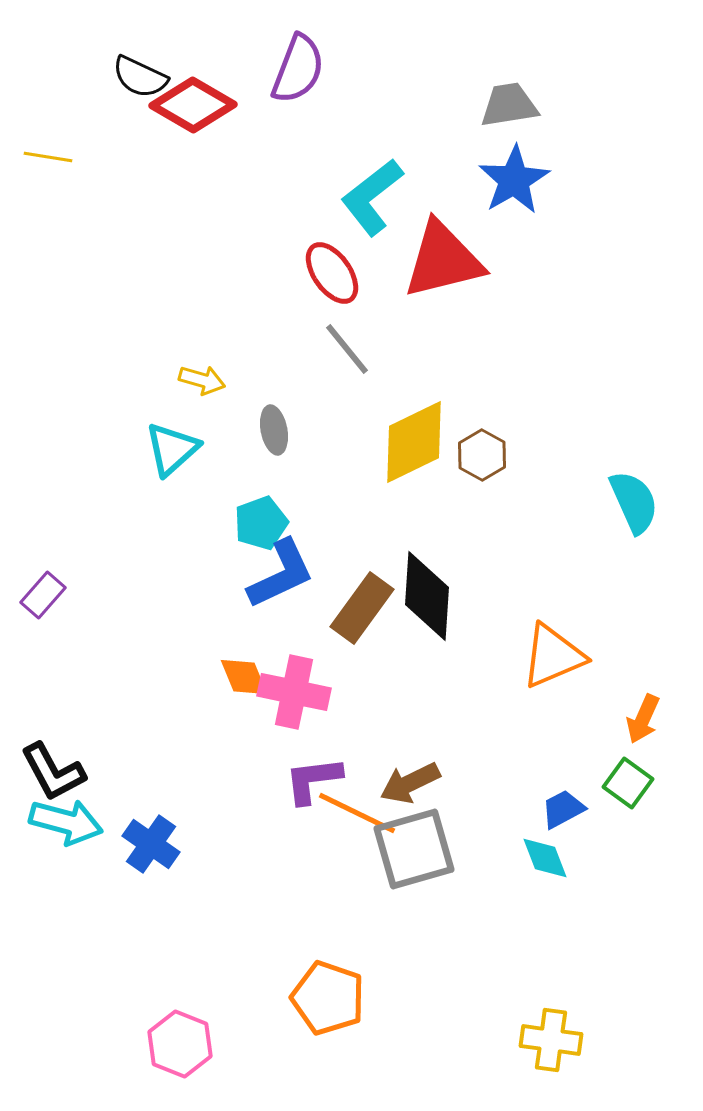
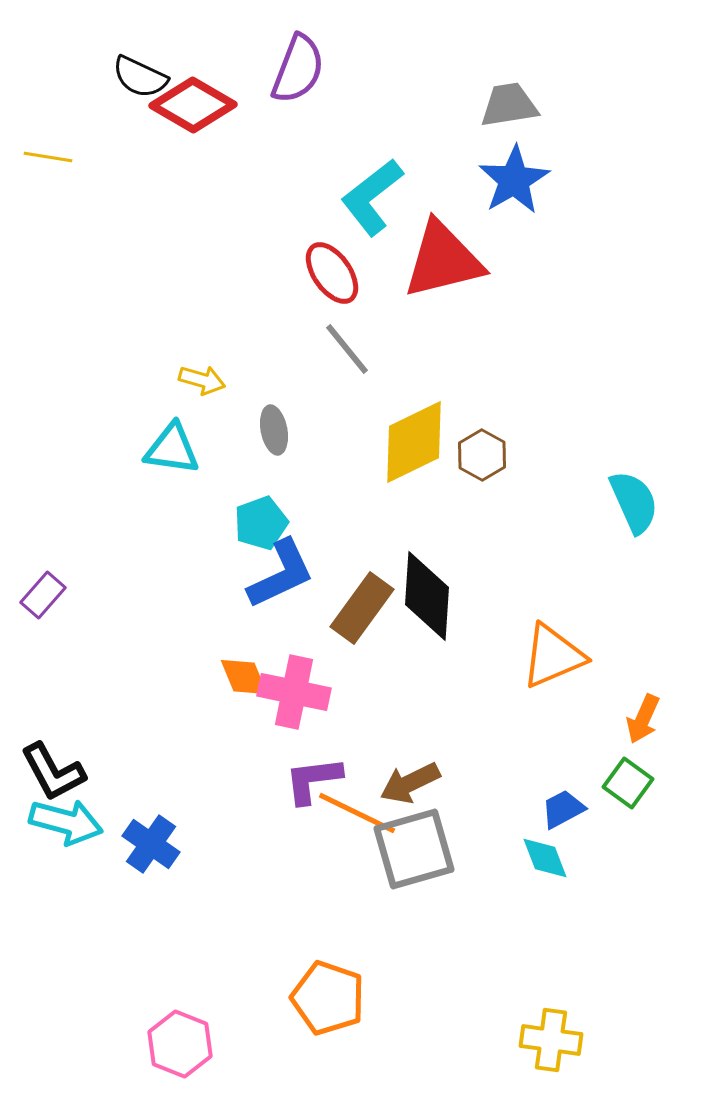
cyan triangle: rotated 50 degrees clockwise
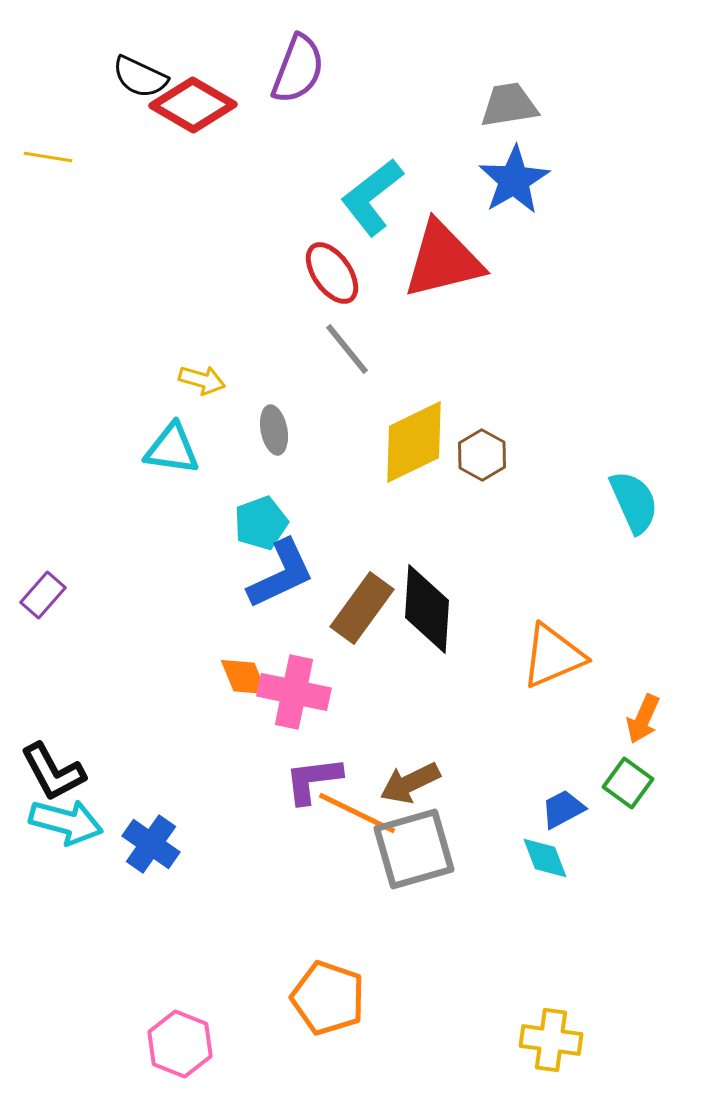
black diamond: moved 13 px down
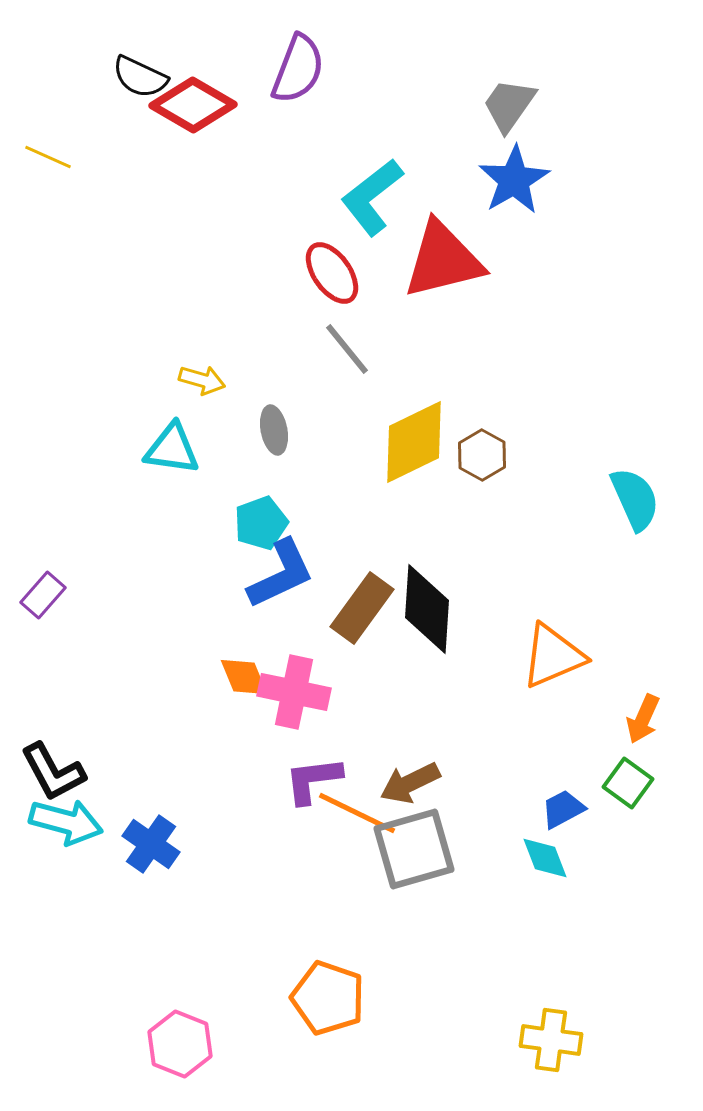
gray trapezoid: rotated 46 degrees counterclockwise
yellow line: rotated 15 degrees clockwise
cyan semicircle: moved 1 px right, 3 px up
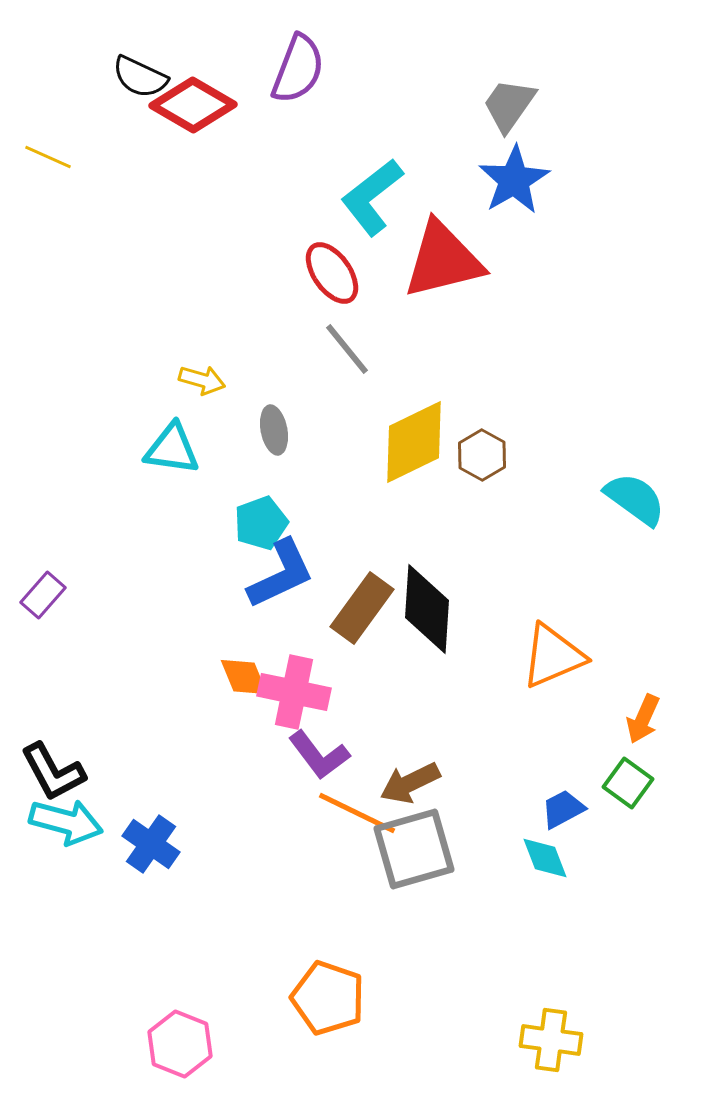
cyan semicircle: rotated 30 degrees counterclockwise
purple L-shape: moved 6 px right, 25 px up; rotated 120 degrees counterclockwise
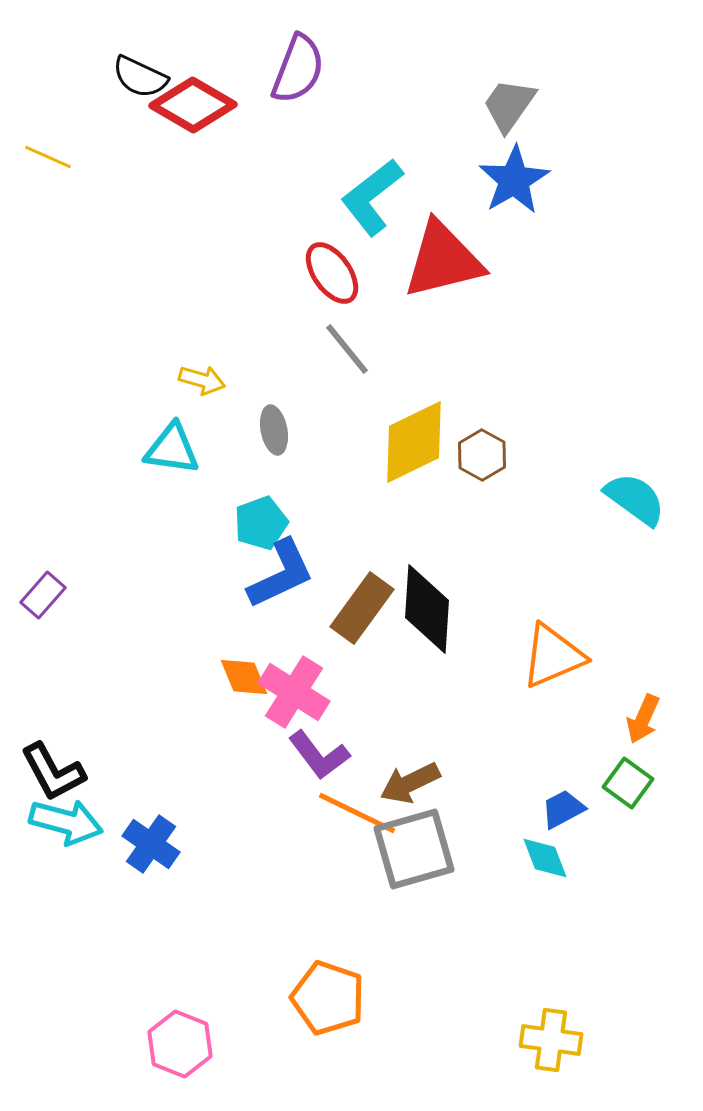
pink cross: rotated 20 degrees clockwise
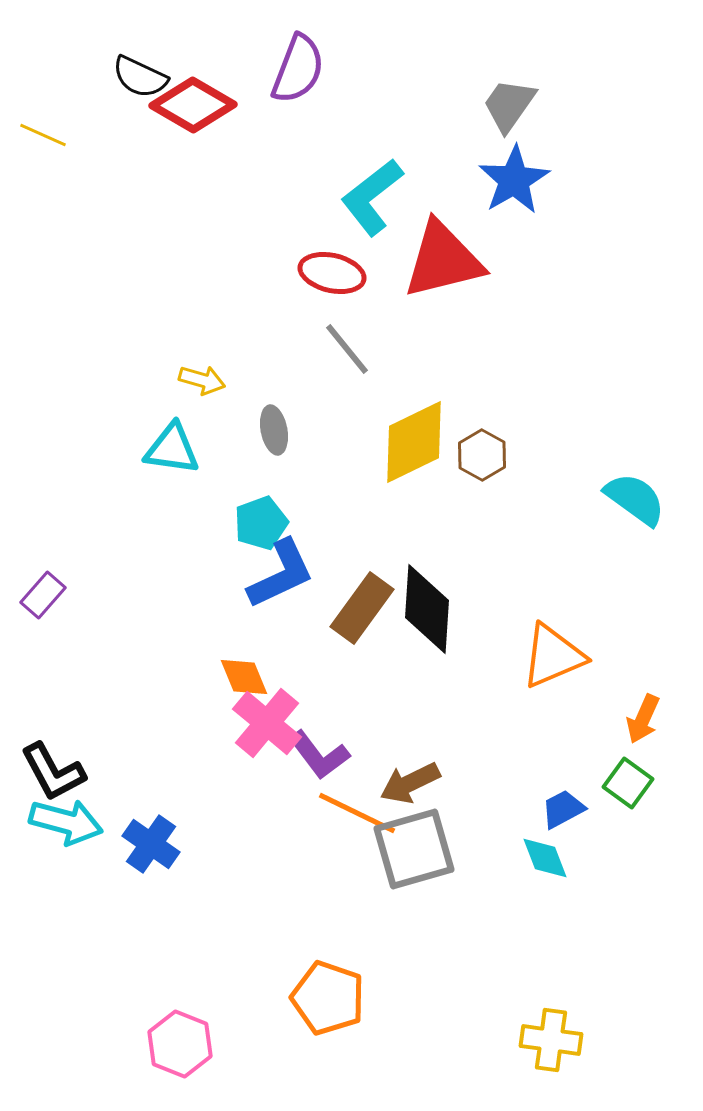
yellow line: moved 5 px left, 22 px up
red ellipse: rotated 42 degrees counterclockwise
pink cross: moved 27 px left, 31 px down; rotated 8 degrees clockwise
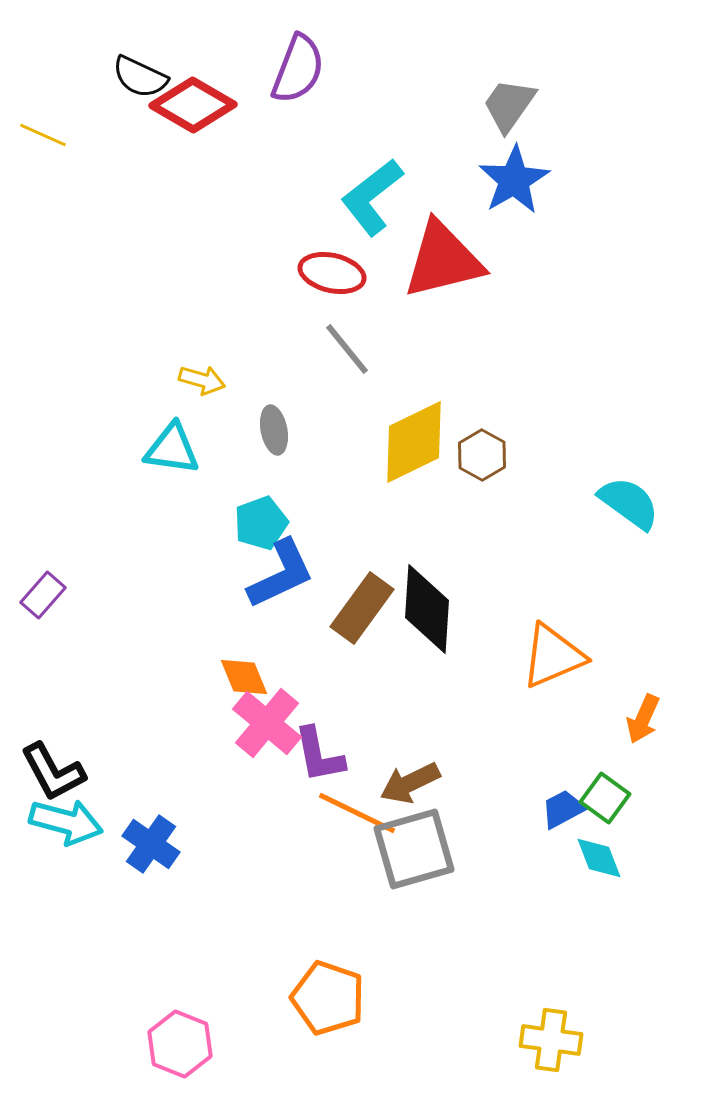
cyan semicircle: moved 6 px left, 4 px down
purple L-shape: rotated 26 degrees clockwise
green square: moved 23 px left, 15 px down
cyan diamond: moved 54 px right
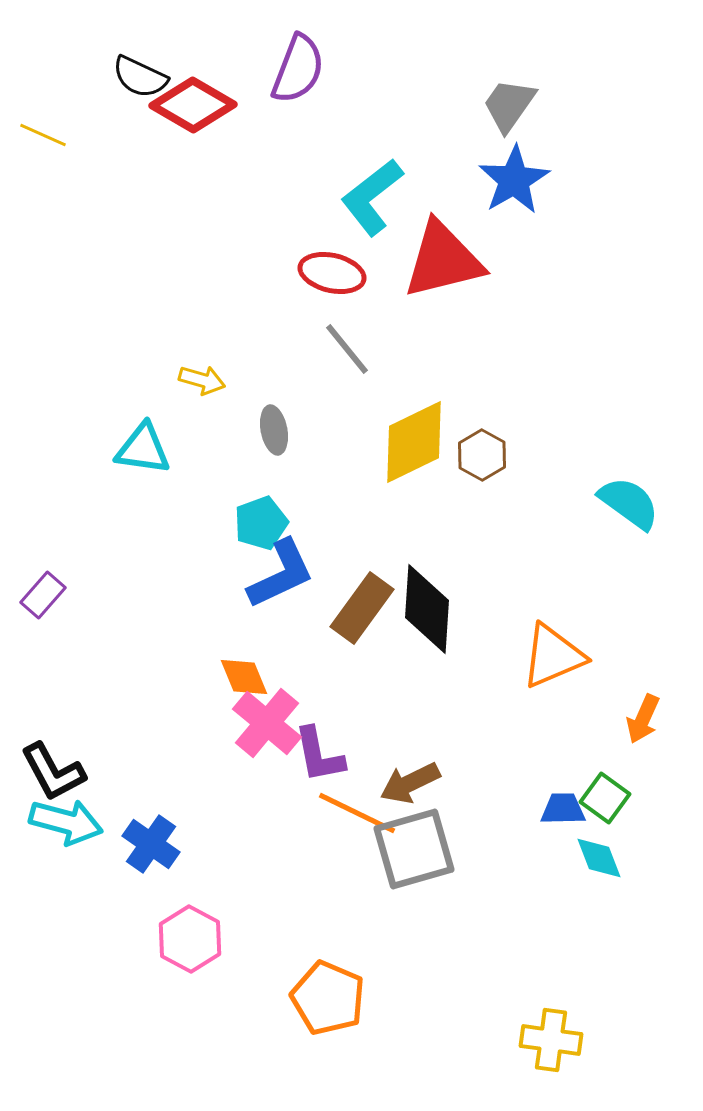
cyan triangle: moved 29 px left
blue trapezoid: rotated 27 degrees clockwise
orange pentagon: rotated 4 degrees clockwise
pink hexagon: moved 10 px right, 105 px up; rotated 6 degrees clockwise
